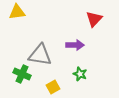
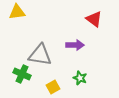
red triangle: rotated 36 degrees counterclockwise
green star: moved 4 px down
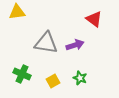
purple arrow: rotated 18 degrees counterclockwise
gray triangle: moved 6 px right, 12 px up
yellow square: moved 6 px up
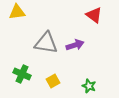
red triangle: moved 4 px up
green star: moved 9 px right, 8 px down
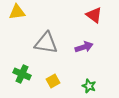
purple arrow: moved 9 px right, 2 px down
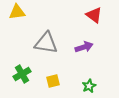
green cross: rotated 36 degrees clockwise
yellow square: rotated 16 degrees clockwise
green star: rotated 24 degrees clockwise
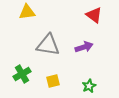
yellow triangle: moved 10 px right
gray triangle: moved 2 px right, 2 px down
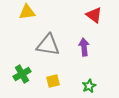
purple arrow: rotated 78 degrees counterclockwise
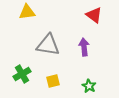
green star: rotated 16 degrees counterclockwise
